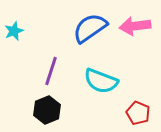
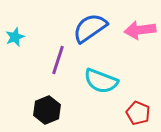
pink arrow: moved 5 px right, 4 px down
cyan star: moved 1 px right, 6 px down
purple line: moved 7 px right, 11 px up
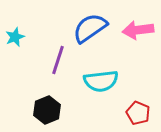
pink arrow: moved 2 px left
cyan semicircle: rotated 28 degrees counterclockwise
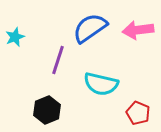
cyan semicircle: moved 3 px down; rotated 20 degrees clockwise
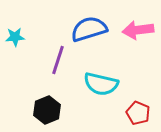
blue semicircle: moved 1 px left, 1 px down; rotated 18 degrees clockwise
cyan star: rotated 18 degrees clockwise
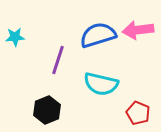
blue semicircle: moved 9 px right, 6 px down
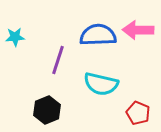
pink arrow: rotated 8 degrees clockwise
blue semicircle: rotated 15 degrees clockwise
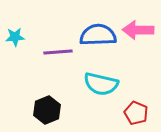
purple line: moved 8 px up; rotated 68 degrees clockwise
red pentagon: moved 2 px left
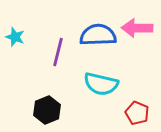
pink arrow: moved 1 px left, 2 px up
cyan star: rotated 24 degrees clockwise
purple line: rotated 72 degrees counterclockwise
red pentagon: moved 1 px right
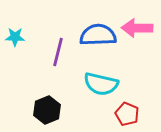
cyan star: rotated 18 degrees counterclockwise
red pentagon: moved 10 px left, 1 px down
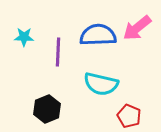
pink arrow: rotated 40 degrees counterclockwise
cyan star: moved 9 px right
purple line: rotated 12 degrees counterclockwise
black hexagon: moved 1 px up
red pentagon: moved 2 px right, 2 px down
